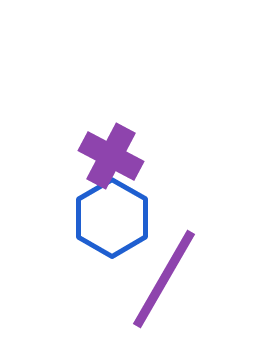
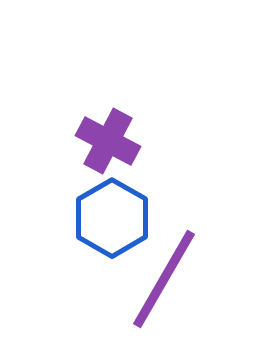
purple cross: moved 3 px left, 15 px up
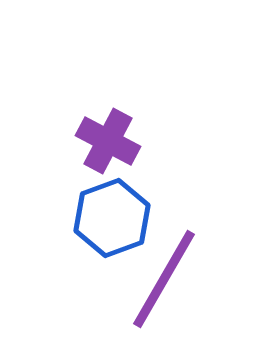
blue hexagon: rotated 10 degrees clockwise
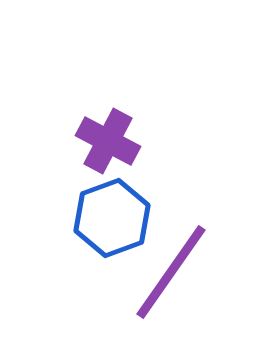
purple line: moved 7 px right, 7 px up; rotated 5 degrees clockwise
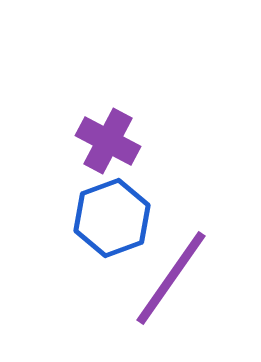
purple line: moved 6 px down
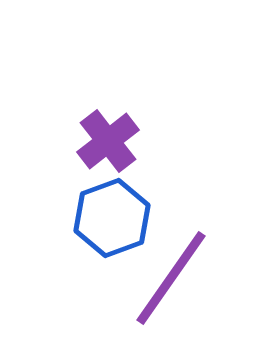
purple cross: rotated 24 degrees clockwise
